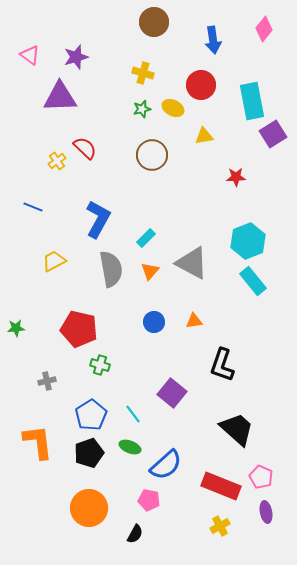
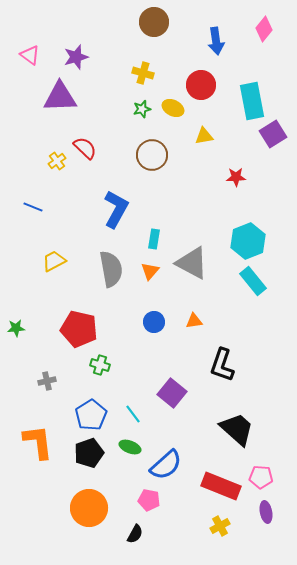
blue arrow at (213, 40): moved 3 px right, 1 px down
blue L-shape at (98, 219): moved 18 px right, 10 px up
cyan rectangle at (146, 238): moved 8 px right, 1 px down; rotated 36 degrees counterclockwise
pink pentagon at (261, 477): rotated 20 degrees counterclockwise
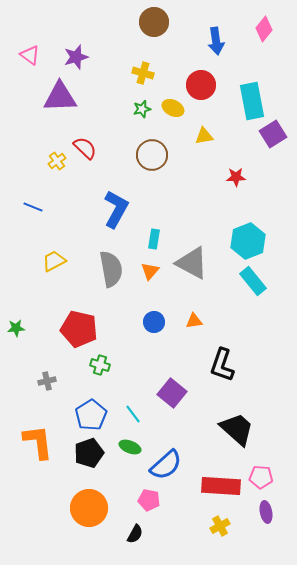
red rectangle at (221, 486): rotated 18 degrees counterclockwise
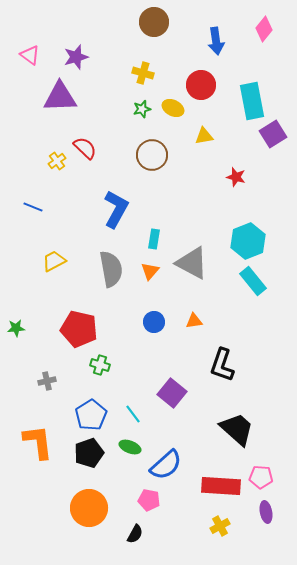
red star at (236, 177): rotated 18 degrees clockwise
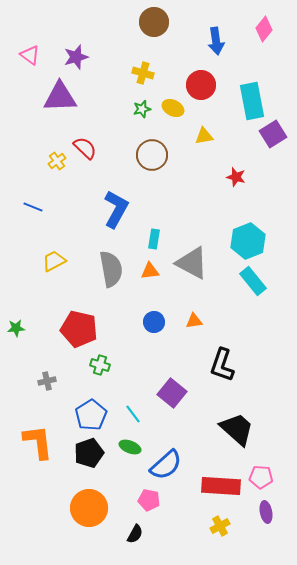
orange triangle at (150, 271): rotated 42 degrees clockwise
